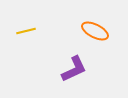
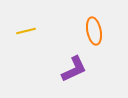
orange ellipse: moved 1 px left; rotated 52 degrees clockwise
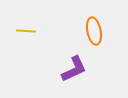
yellow line: rotated 18 degrees clockwise
